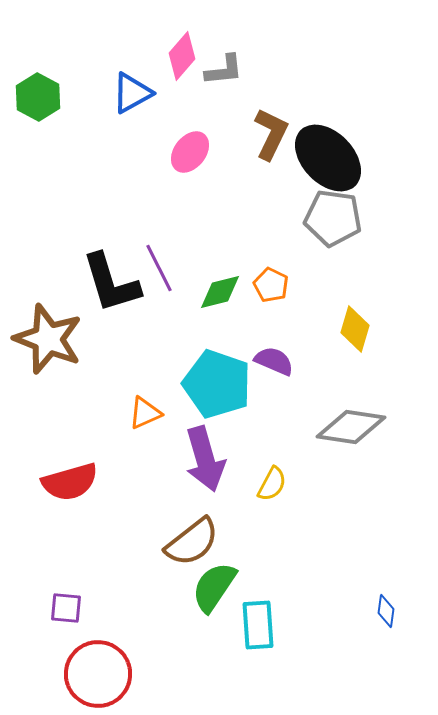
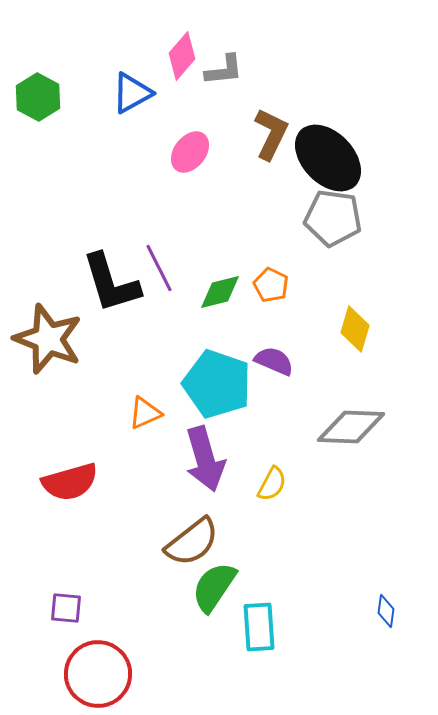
gray diamond: rotated 6 degrees counterclockwise
cyan rectangle: moved 1 px right, 2 px down
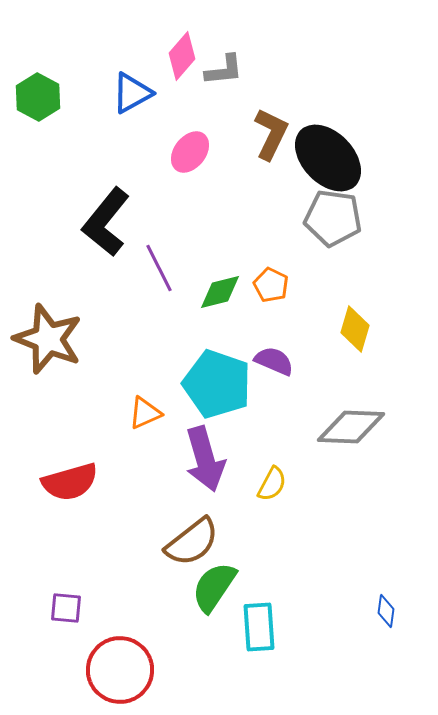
black L-shape: moved 5 px left, 61 px up; rotated 56 degrees clockwise
red circle: moved 22 px right, 4 px up
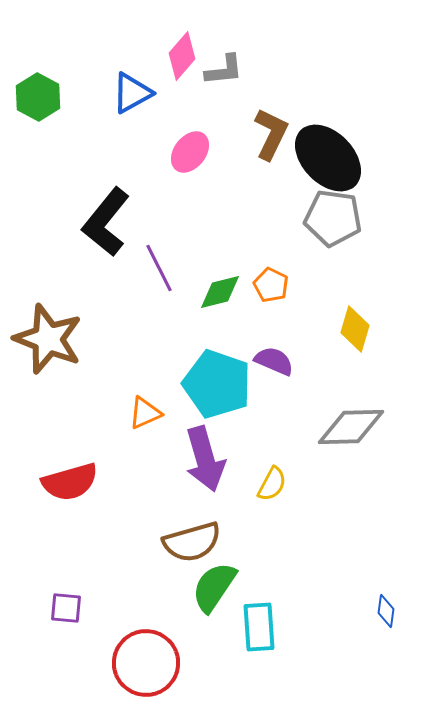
gray diamond: rotated 4 degrees counterclockwise
brown semicircle: rotated 22 degrees clockwise
red circle: moved 26 px right, 7 px up
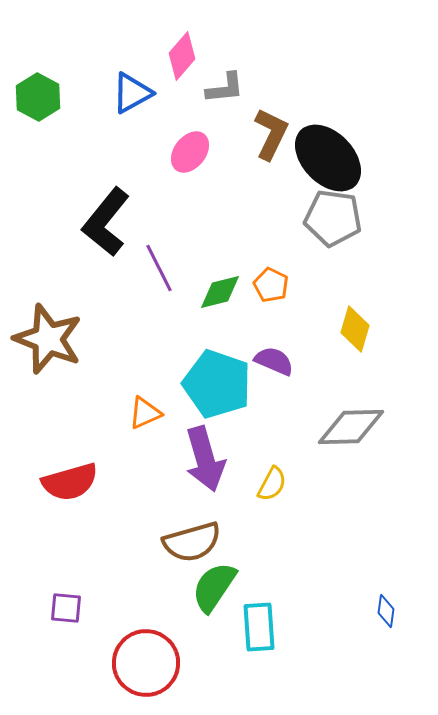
gray L-shape: moved 1 px right, 18 px down
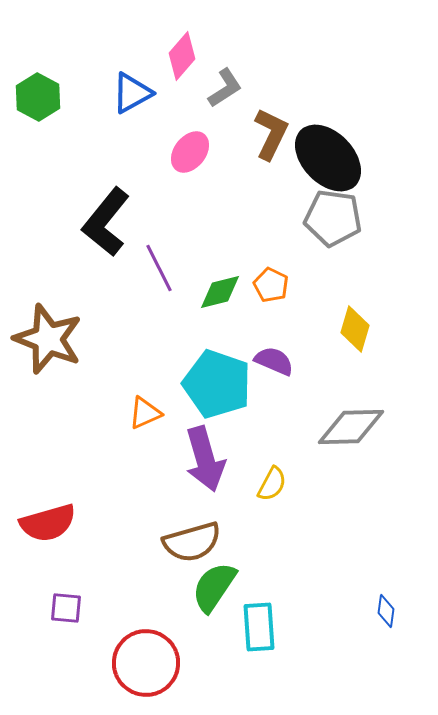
gray L-shape: rotated 27 degrees counterclockwise
red semicircle: moved 22 px left, 41 px down
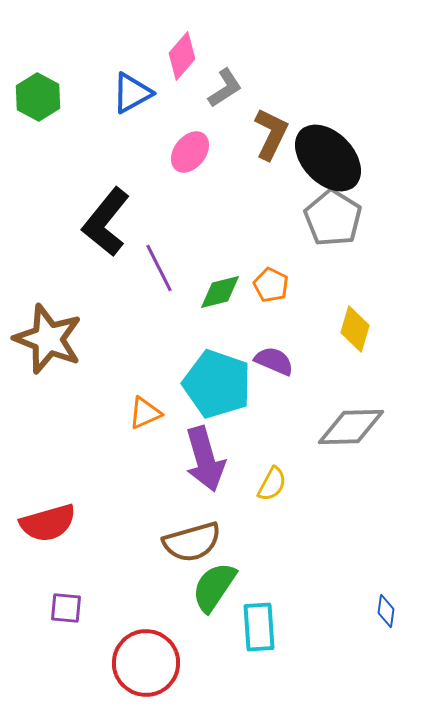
gray pentagon: rotated 24 degrees clockwise
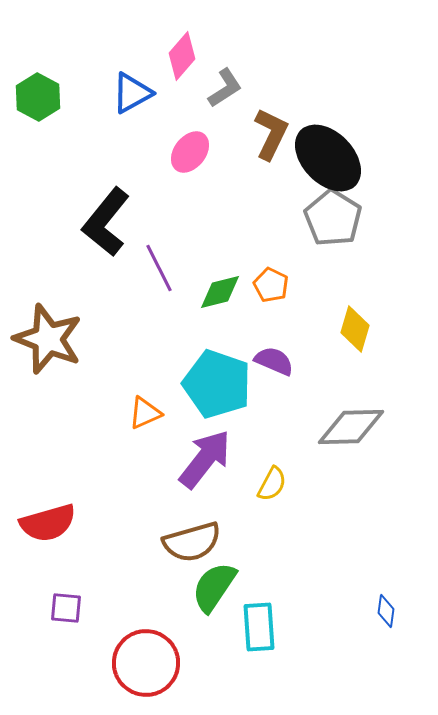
purple arrow: rotated 126 degrees counterclockwise
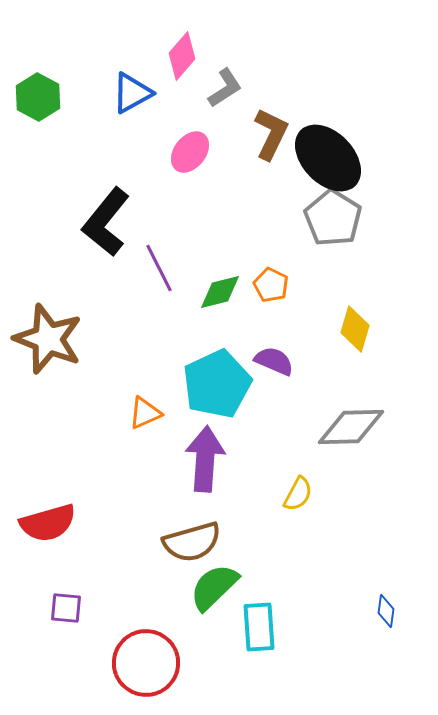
cyan pentagon: rotated 28 degrees clockwise
purple arrow: rotated 34 degrees counterclockwise
yellow semicircle: moved 26 px right, 10 px down
green semicircle: rotated 12 degrees clockwise
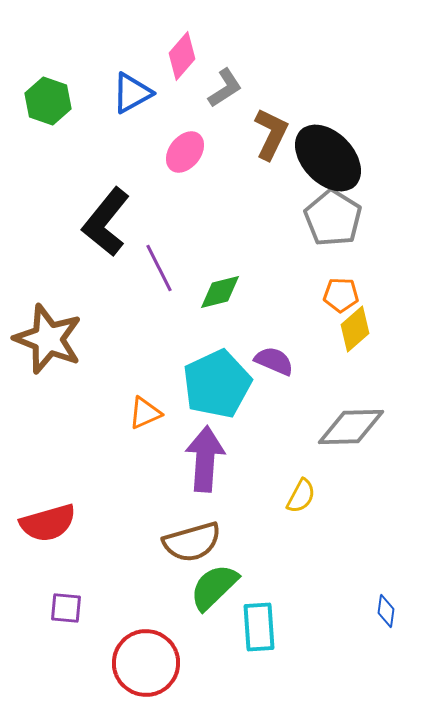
green hexagon: moved 10 px right, 4 px down; rotated 9 degrees counterclockwise
pink ellipse: moved 5 px left
orange pentagon: moved 70 px right, 10 px down; rotated 24 degrees counterclockwise
yellow diamond: rotated 33 degrees clockwise
yellow semicircle: moved 3 px right, 2 px down
